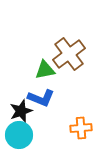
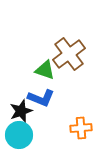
green triangle: rotated 30 degrees clockwise
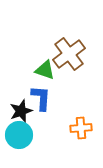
blue L-shape: rotated 108 degrees counterclockwise
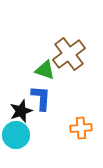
cyan circle: moved 3 px left
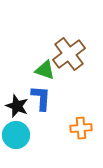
black star: moved 4 px left, 5 px up; rotated 30 degrees counterclockwise
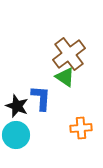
green triangle: moved 20 px right, 7 px down; rotated 15 degrees clockwise
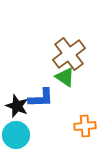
blue L-shape: rotated 84 degrees clockwise
orange cross: moved 4 px right, 2 px up
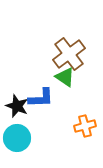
orange cross: rotated 10 degrees counterclockwise
cyan circle: moved 1 px right, 3 px down
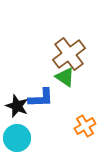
orange cross: rotated 15 degrees counterclockwise
